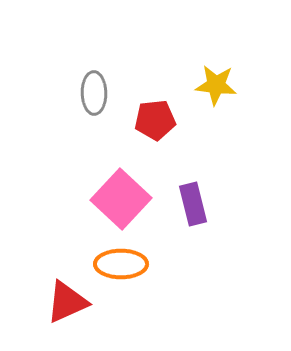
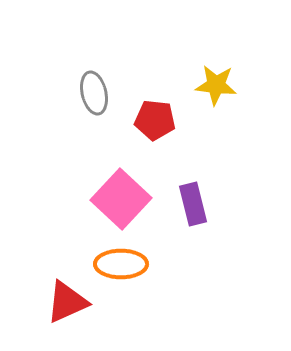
gray ellipse: rotated 12 degrees counterclockwise
red pentagon: rotated 12 degrees clockwise
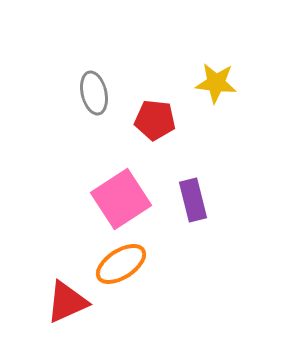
yellow star: moved 2 px up
pink square: rotated 14 degrees clockwise
purple rectangle: moved 4 px up
orange ellipse: rotated 33 degrees counterclockwise
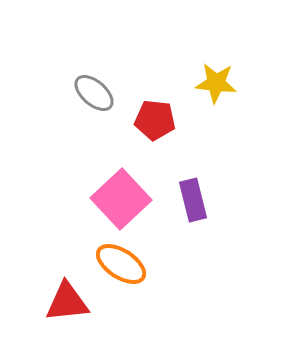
gray ellipse: rotated 36 degrees counterclockwise
pink square: rotated 10 degrees counterclockwise
orange ellipse: rotated 66 degrees clockwise
red triangle: rotated 18 degrees clockwise
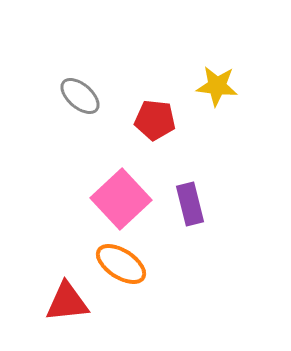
yellow star: moved 1 px right, 3 px down
gray ellipse: moved 14 px left, 3 px down
purple rectangle: moved 3 px left, 4 px down
